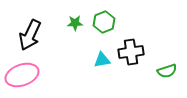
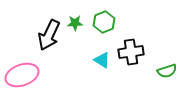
black arrow: moved 19 px right
cyan triangle: rotated 42 degrees clockwise
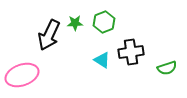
green semicircle: moved 3 px up
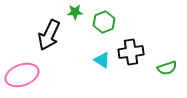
green star: moved 11 px up
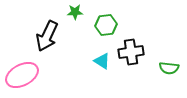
green hexagon: moved 2 px right, 3 px down; rotated 15 degrees clockwise
black arrow: moved 2 px left, 1 px down
cyan triangle: moved 1 px down
green semicircle: moved 2 px right; rotated 24 degrees clockwise
pink ellipse: rotated 8 degrees counterclockwise
